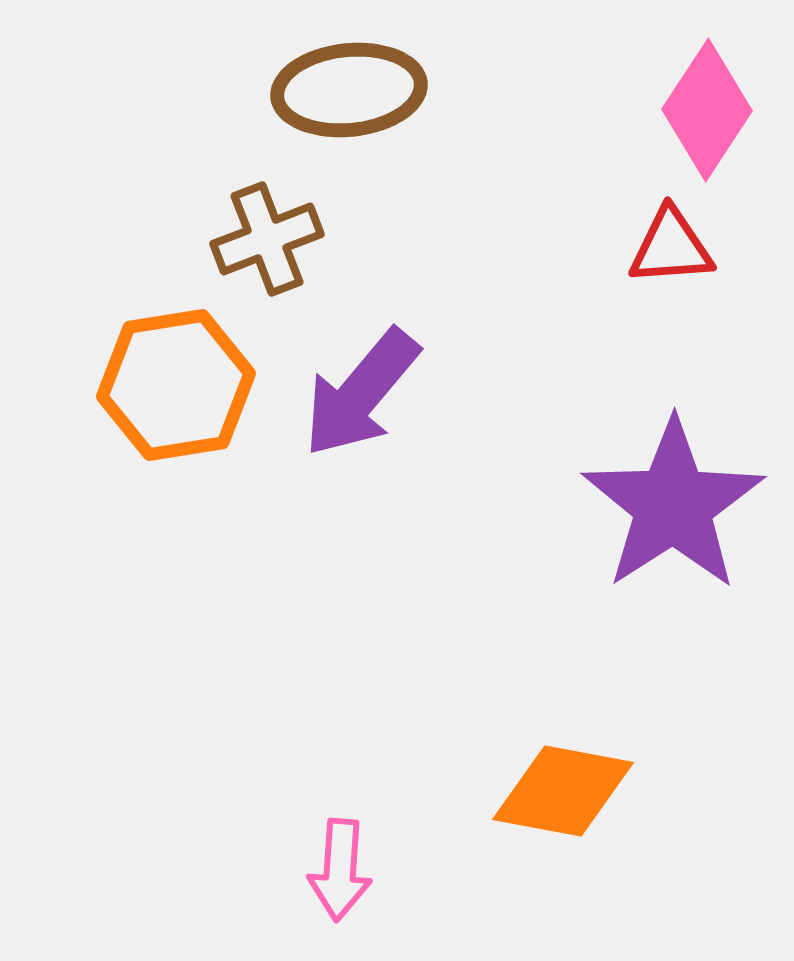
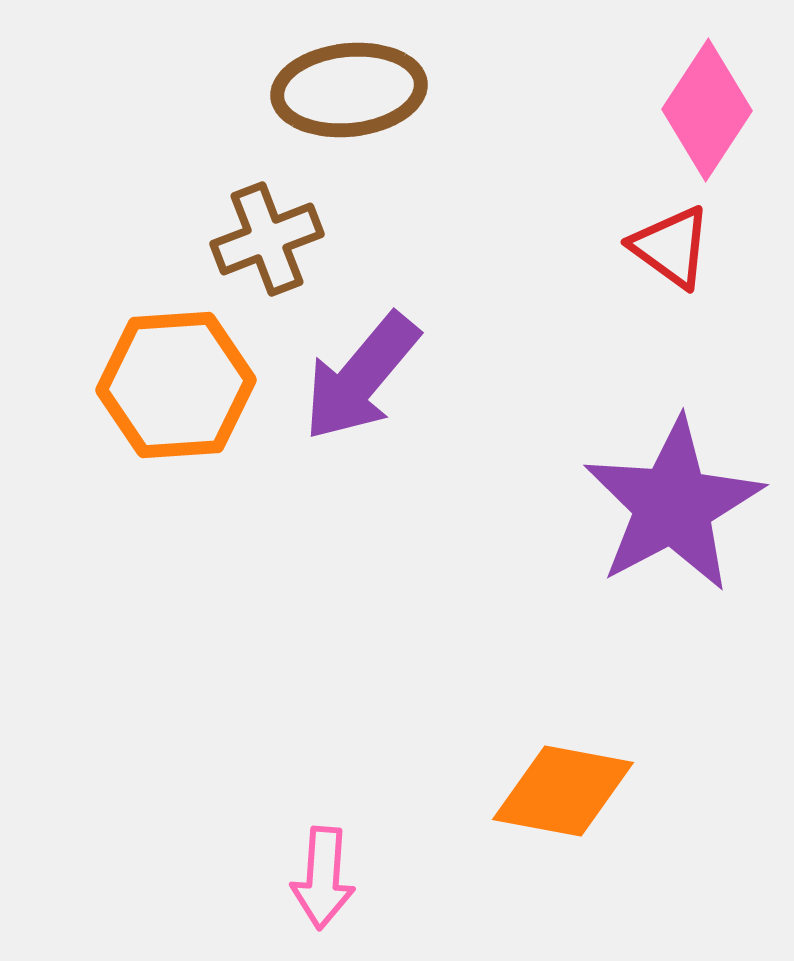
red triangle: rotated 40 degrees clockwise
orange hexagon: rotated 5 degrees clockwise
purple arrow: moved 16 px up
purple star: rotated 5 degrees clockwise
pink arrow: moved 17 px left, 8 px down
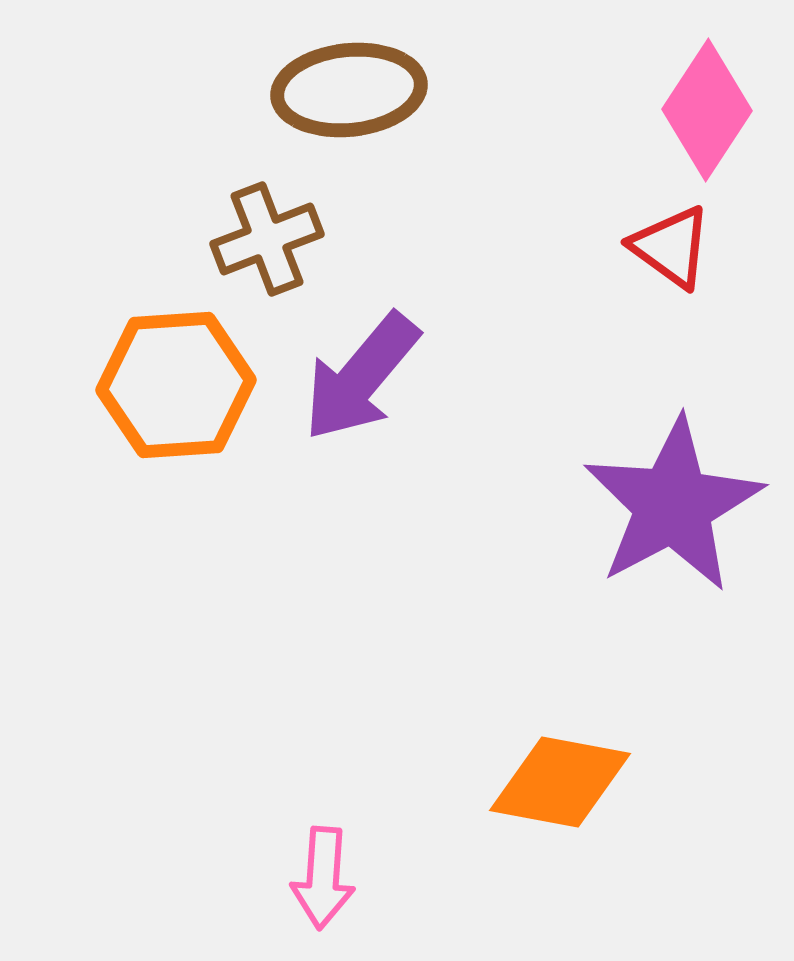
orange diamond: moved 3 px left, 9 px up
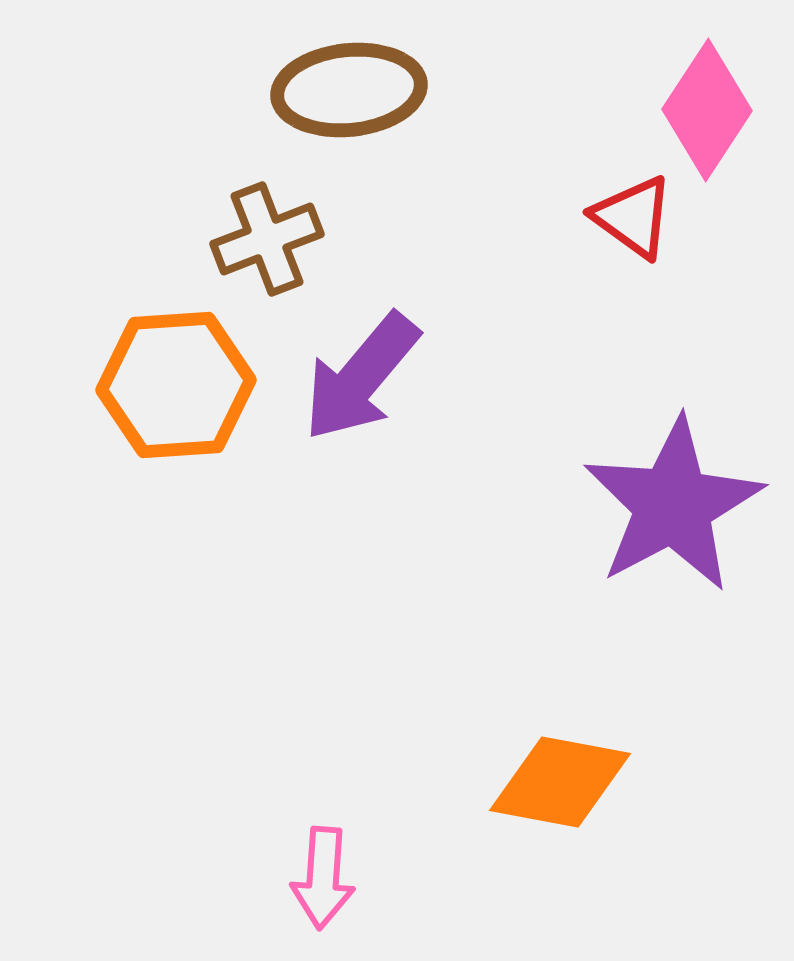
red triangle: moved 38 px left, 30 px up
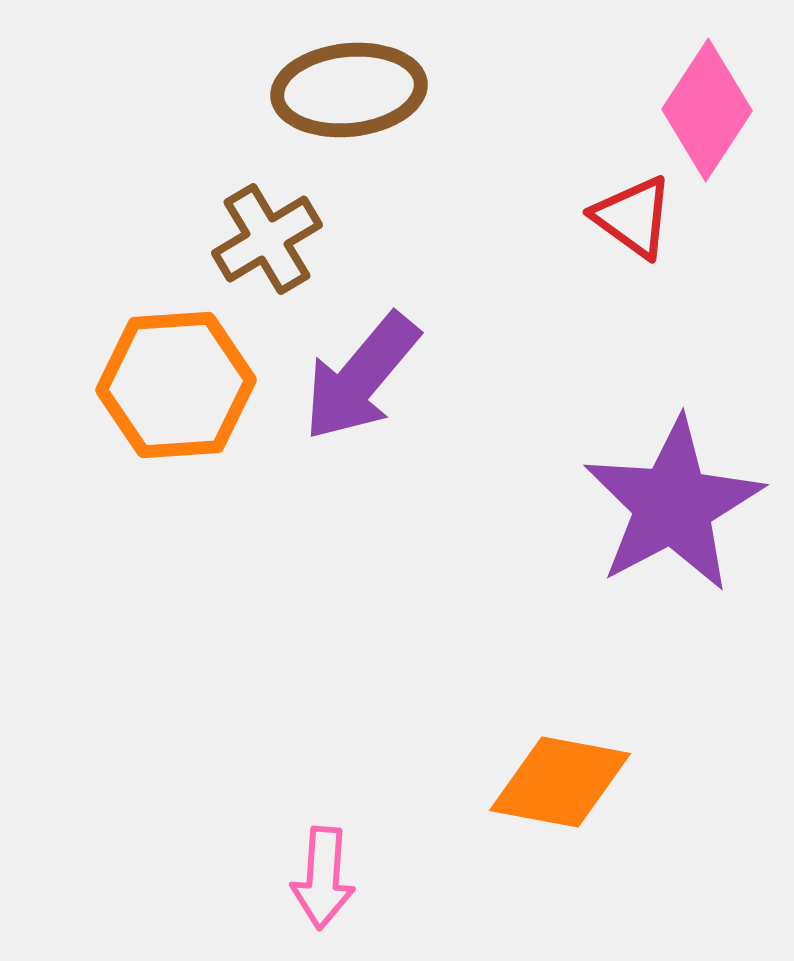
brown cross: rotated 10 degrees counterclockwise
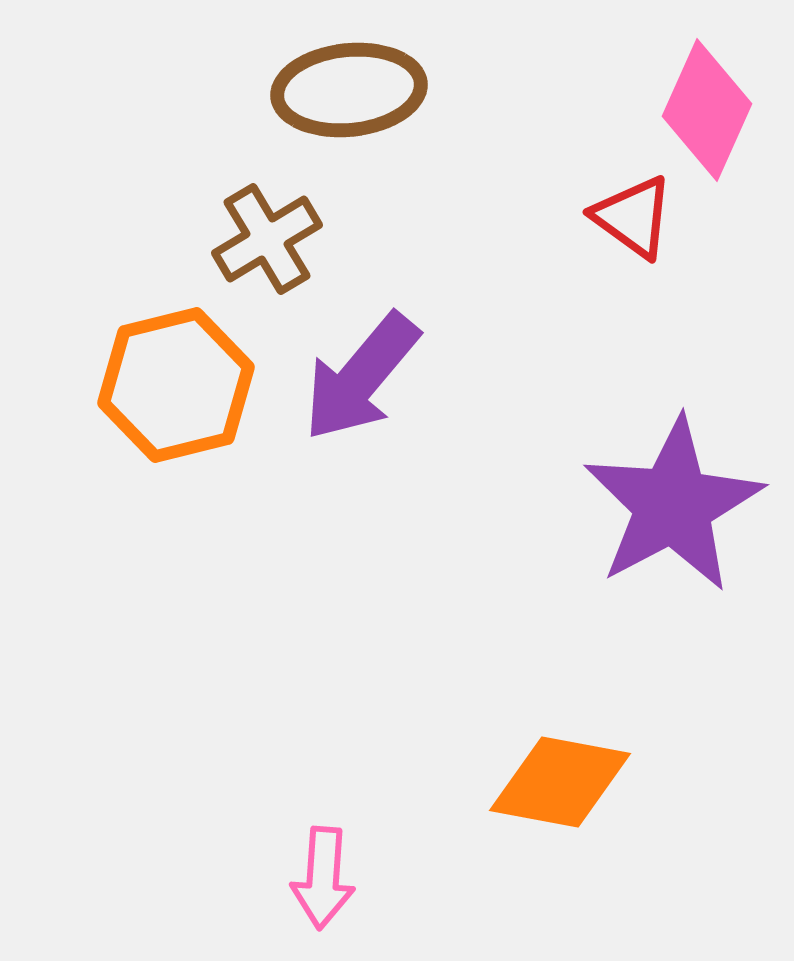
pink diamond: rotated 9 degrees counterclockwise
orange hexagon: rotated 10 degrees counterclockwise
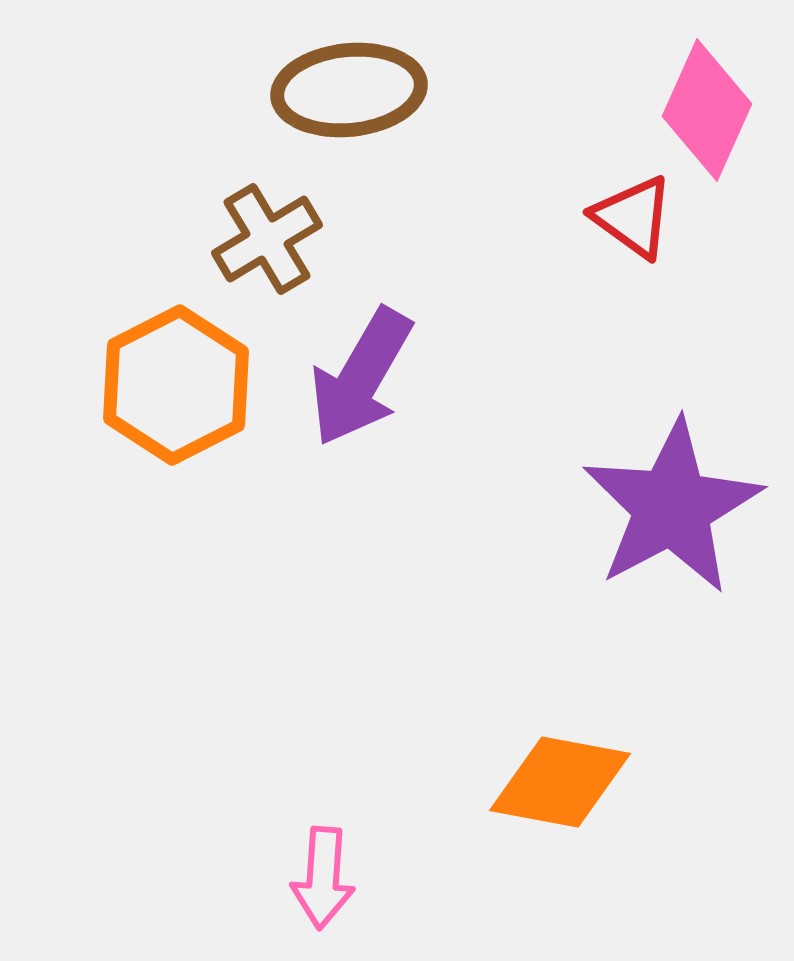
purple arrow: rotated 10 degrees counterclockwise
orange hexagon: rotated 13 degrees counterclockwise
purple star: moved 1 px left, 2 px down
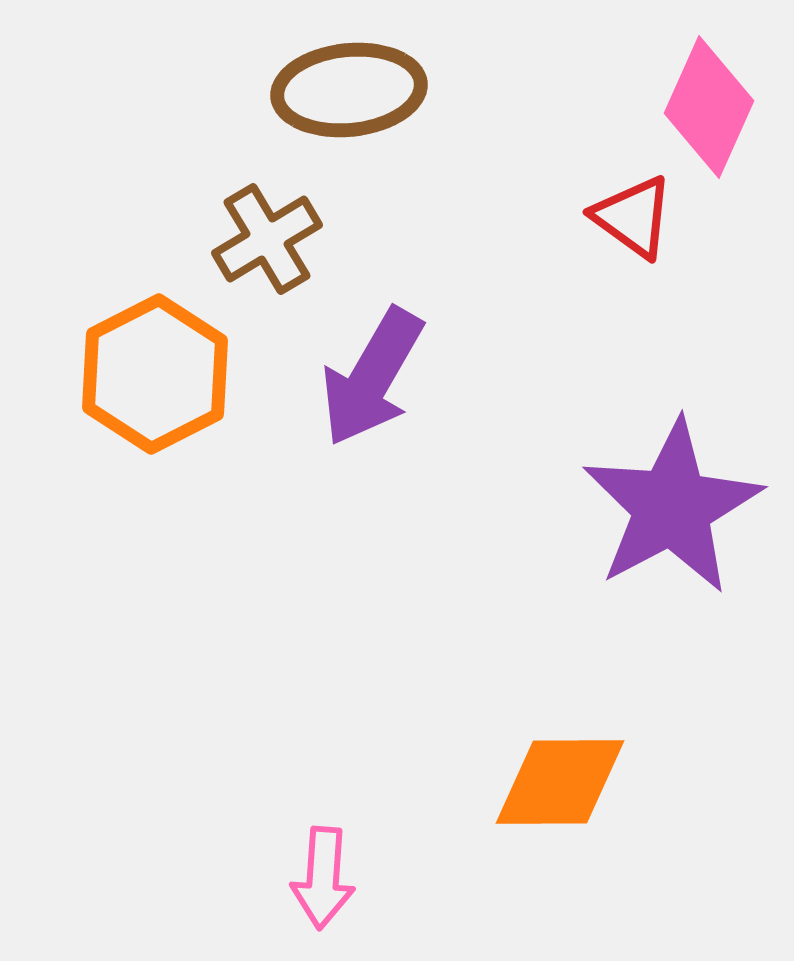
pink diamond: moved 2 px right, 3 px up
purple arrow: moved 11 px right
orange hexagon: moved 21 px left, 11 px up
orange diamond: rotated 11 degrees counterclockwise
